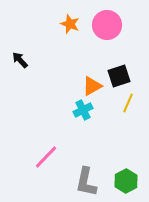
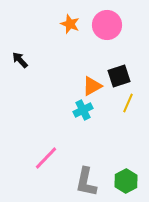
pink line: moved 1 px down
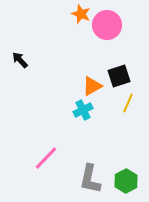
orange star: moved 11 px right, 10 px up
gray L-shape: moved 4 px right, 3 px up
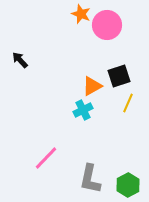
green hexagon: moved 2 px right, 4 px down
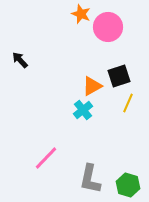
pink circle: moved 1 px right, 2 px down
cyan cross: rotated 12 degrees counterclockwise
green hexagon: rotated 15 degrees counterclockwise
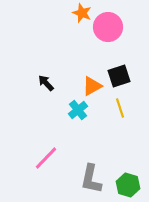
orange star: moved 1 px right, 1 px up
black arrow: moved 26 px right, 23 px down
yellow line: moved 8 px left, 5 px down; rotated 42 degrees counterclockwise
cyan cross: moved 5 px left
gray L-shape: moved 1 px right
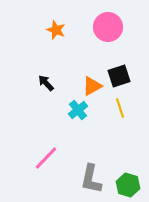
orange star: moved 26 px left, 17 px down
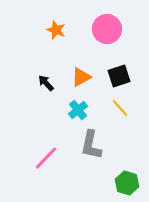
pink circle: moved 1 px left, 2 px down
orange triangle: moved 11 px left, 9 px up
yellow line: rotated 24 degrees counterclockwise
gray L-shape: moved 34 px up
green hexagon: moved 1 px left, 2 px up
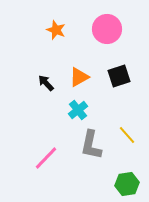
orange triangle: moved 2 px left
yellow line: moved 7 px right, 27 px down
green hexagon: moved 1 px down; rotated 25 degrees counterclockwise
